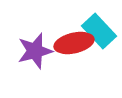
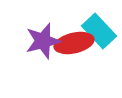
purple star: moved 8 px right, 10 px up
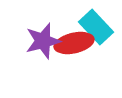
cyan rectangle: moved 3 px left, 4 px up
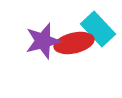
cyan rectangle: moved 2 px right, 2 px down
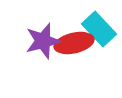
cyan rectangle: moved 1 px right
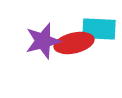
cyan rectangle: rotated 44 degrees counterclockwise
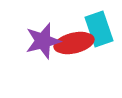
cyan rectangle: rotated 68 degrees clockwise
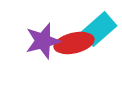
cyan rectangle: rotated 68 degrees clockwise
